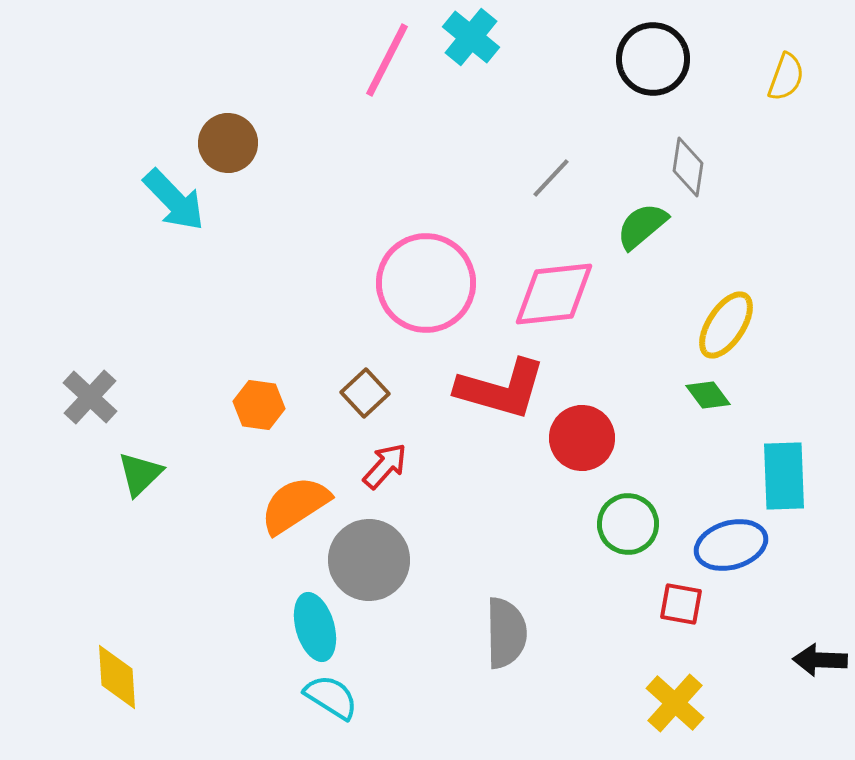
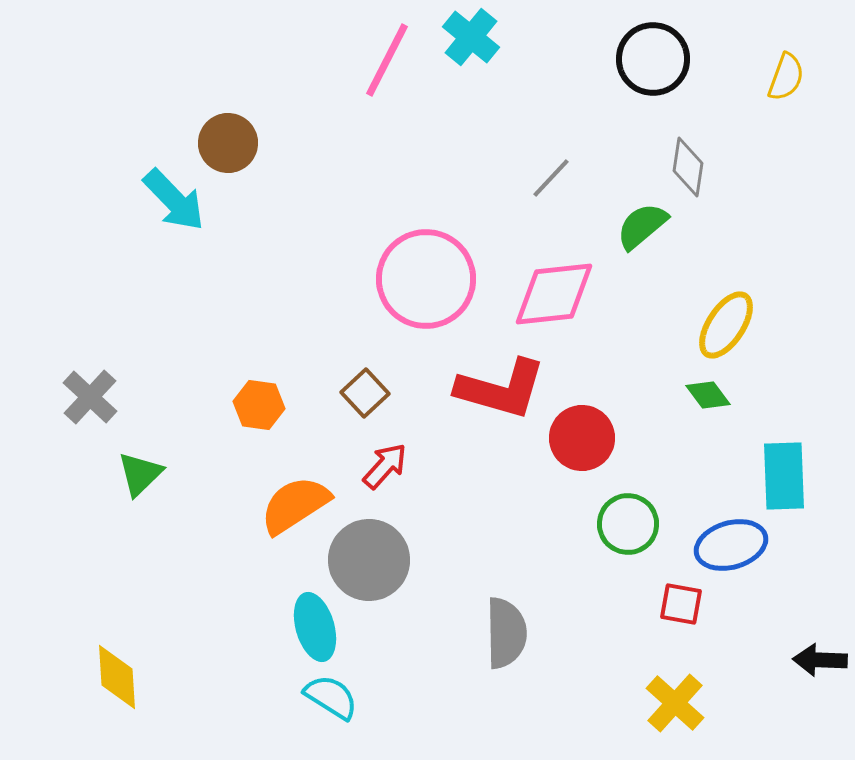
pink circle: moved 4 px up
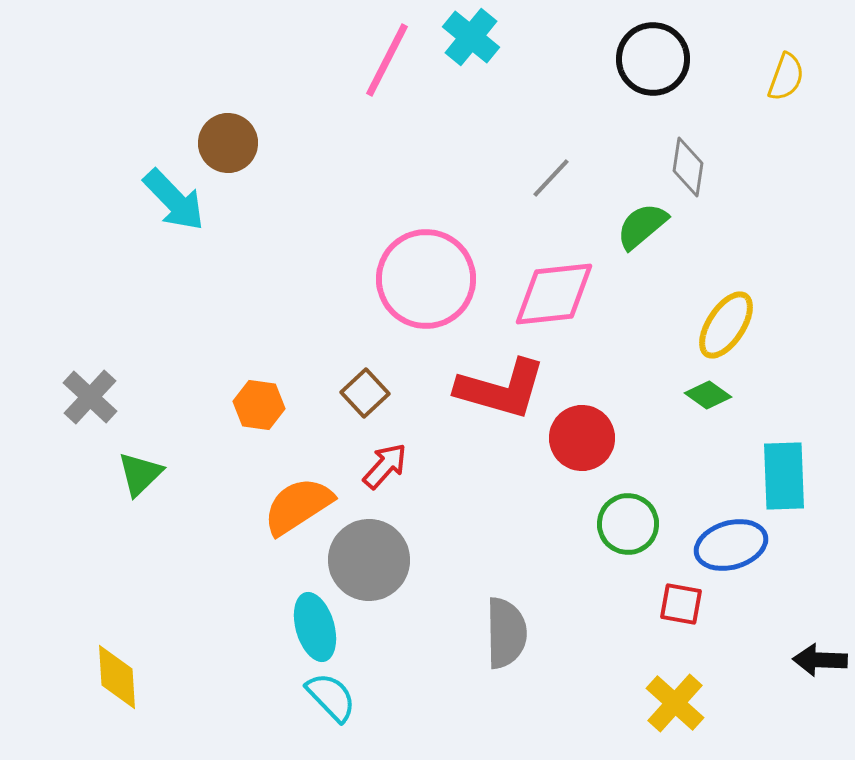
green diamond: rotated 18 degrees counterclockwise
orange semicircle: moved 3 px right, 1 px down
cyan semicircle: rotated 14 degrees clockwise
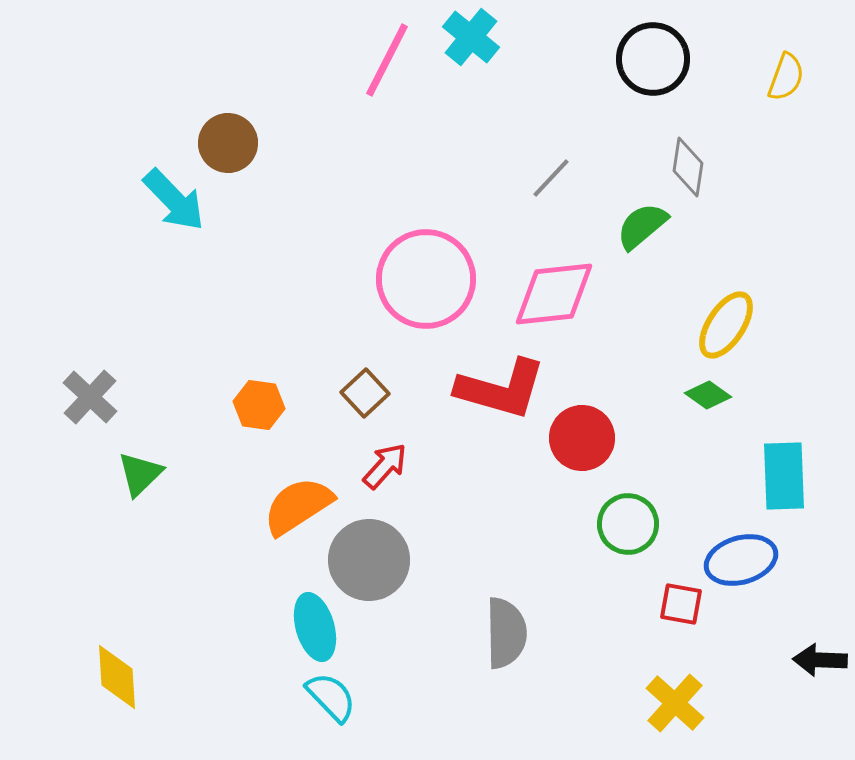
blue ellipse: moved 10 px right, 15 px down
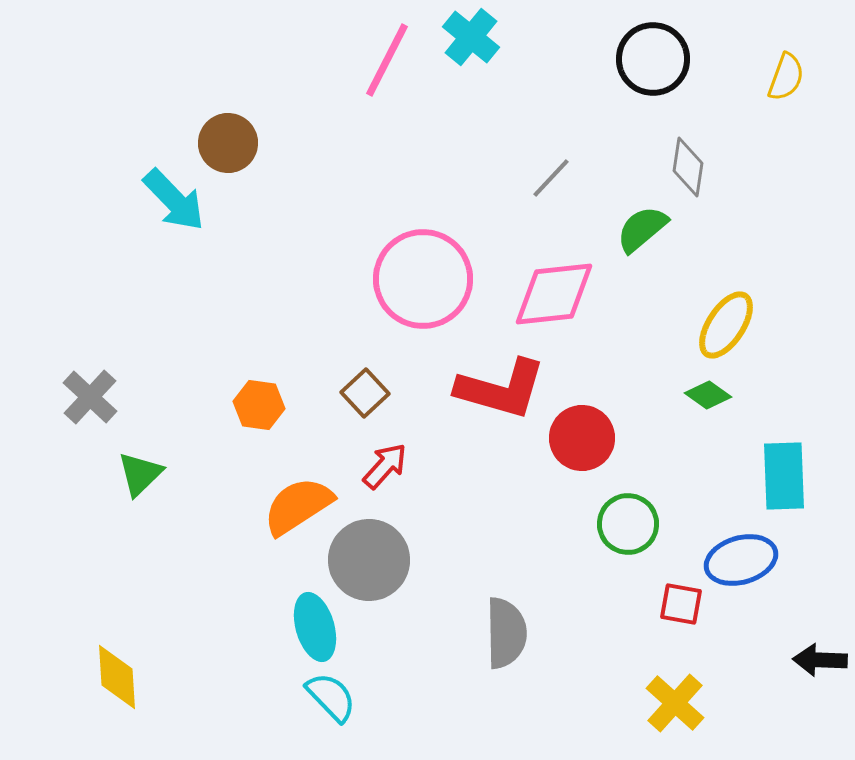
green semicircle: moved 3 px down
pink circle: moved 3 px left
